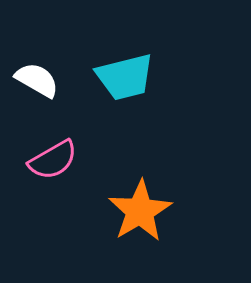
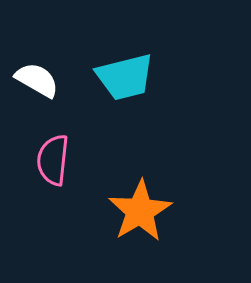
pink semicircle: rotated 126 degrees clockwise
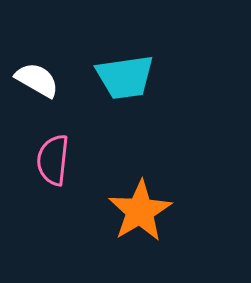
cyan trapezoid: rotated 6 degrees clockwise
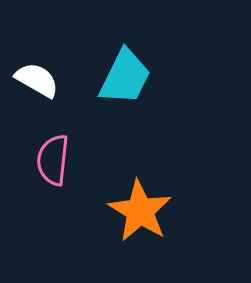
cyan trapezoid: rotated 56 degrees counterclockwise
orange star: rotated 10 degrees counterclockwise
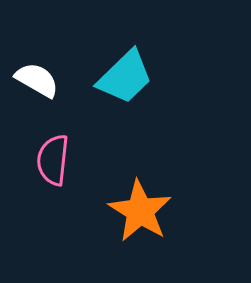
cyan trapezoid: rotated 20 degrees clockwise
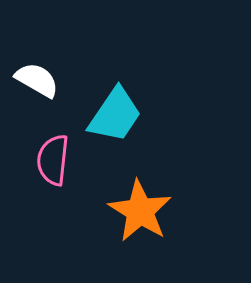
cyan trapezoid: moved 10 px left, 38 px down; rotated 12 degrees counterclockwise
